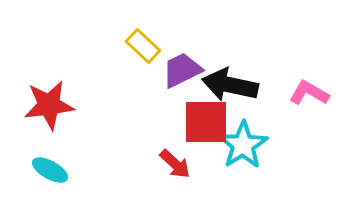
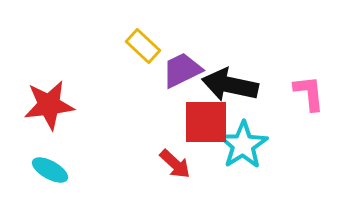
pink L-shape: rotated 54 degrees clockwise
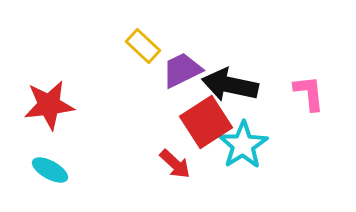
red square: rotated 33 degrees counterclockwise
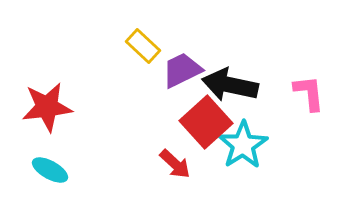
red star: moved 2 px left, 2 px down
red square: rotated 9 degrees counterclockwise
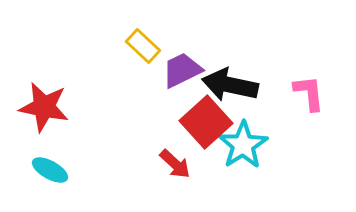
red star: moved 3 px left; rotated 18 degrees clockwise
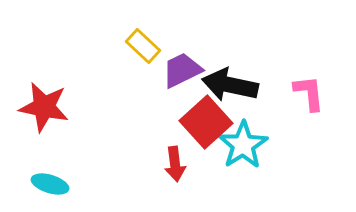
red arrow: rotated 40 degrees clockwise
cyan ellipse: moved 14 px down; rotated 12 degrees counterclockwise
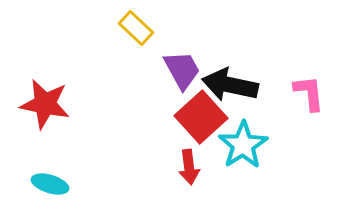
yellow rectangle: moved 7 px left, 18 px up
purple trapezoid: rotated 87 degrees clockwise
red star: moved 1 px right, 3 px up
red square: moved 5 px left, 5 px up
red arrow: moved 14 px right, 3 px down
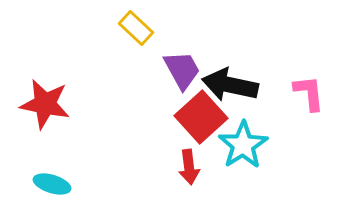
cyan ellipse: moved 2 px right
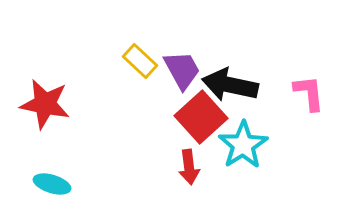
yellow rectangle: moved 4 px right, 33 px down
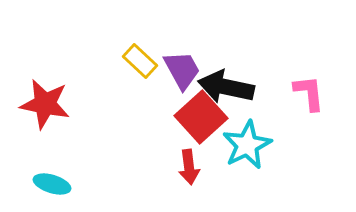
black arrow: moved 4 px left, 2 px down
cyan star: moved 4 px right; rotated 6 degrees clockwise
